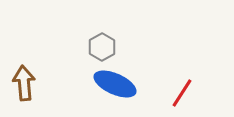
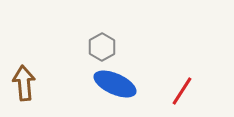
red line: moved 2 px up
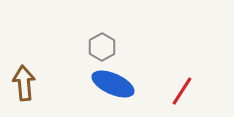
blue ellipse: moved 2 px left
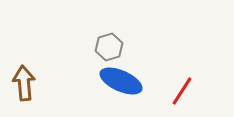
gray hexagon: moved 7 px right; rotated 12 degrees clockwise
blue ellipse: moved 8 px right, 3 px up
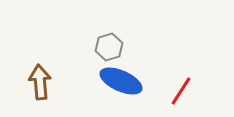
brown arrow: moved 16 px right, 1 px up
red line: moved 1 px left
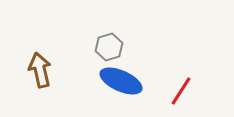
brown arrow: moved 12 px up; rotated 8 degrees counterclockwise
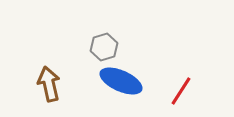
gray hexagon: moved 5 px left
brown arrow: moved 9 px right, 14 px down
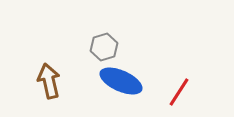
brown arrow: moved 3 px up
red line: moved 2 px left, 1 px down
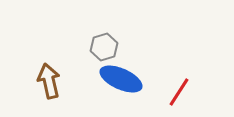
blue ellipse: moved 2 px up
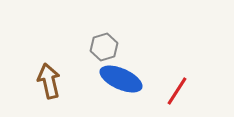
red line: moved 2 px left, 1 px up
